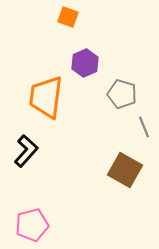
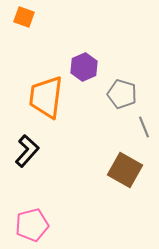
orange square: moved 44 px left
purple hexagon: moved 1 px left, 4 px down
black L-shape: moved 1 px right
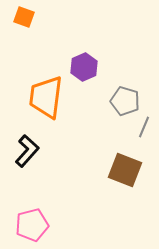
gray pentagon: moved 3 px right, 7 px down
gray line: rotated 45 degrees clockwise
brown square: rotated 8 degrees counterclockwise
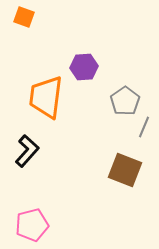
purple hexagon: rotated 20 degrees clockwise
gray pentagon: rotated 20 degrees clockwise
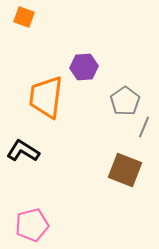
black L-shape: moved 4 px left; rotated 100 degrees counterclockwise
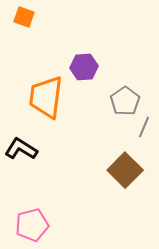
black L-shape: moved 2 px left, 2 px up
brown square: rotated 24 degrees clockwise
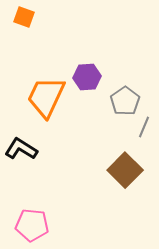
purple hexagon: moved 3 px right, 10 px down
orange trapezoid: rotated 18 degrees clockwise
pink pentagon: rotated 20 degrees clockwise
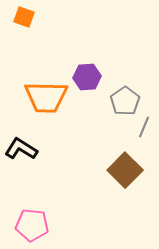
orange trapezoid: rotated 114 degrees counterclockwise
